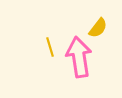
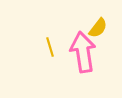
pink arrow: moved 4 px right, 5 px up
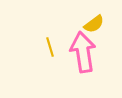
yellow semicircle: moved 4 px left, 4 px up; rotated 15 degrees clockwise
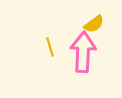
pink arrow: rotated 12 degrees clockwise
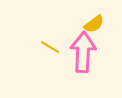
yellow line: rotated 42 degrees counterclockwise
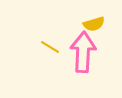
yellow semicircle: rotated 20 degrees clockwise
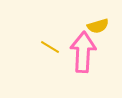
yellow semicircle: moved 4 px right, 2 px down
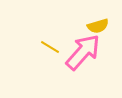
pink arrow: rotated 39 degrees clockwise
